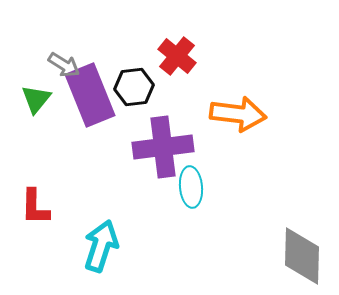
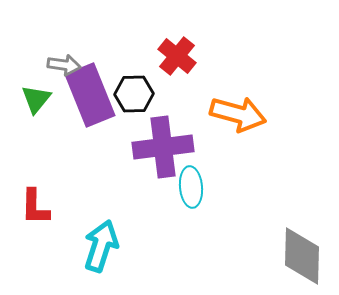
gray arrow: rotated 24 degrees counterclockwise
black hexagon: moved 7 px down; rotated 6 degrees clockwise
orange arrow: rotated 8 degrees clockwise
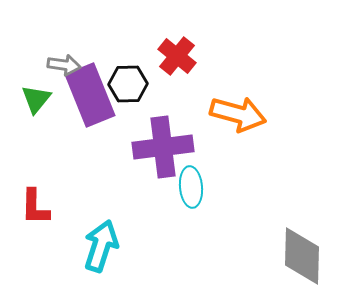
black hexagon: moved 6 px left, 10 px up
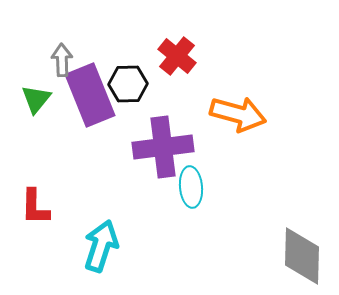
gray arrow: moved 2 px left, 5 px up; rotated 100 degrees counterclockwise
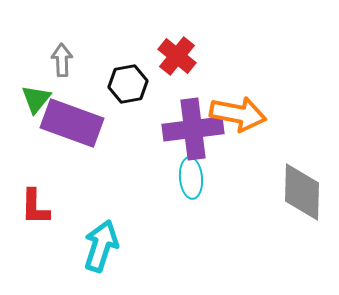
black hexagon: rotated 9 degrees counterclockwise
purple rectangle: moved 18 px left, 28 px down; rotated 48 degrees counterclockwise
orange arrow: rotated 4 degrees counterclockwise
purple cross: moved 30 px right, 18 px up
cyan ellipse: moved 9 px up
gray diamond: moved 64 px up
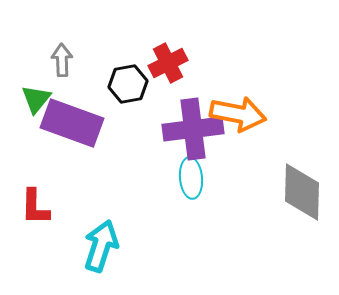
red cross: moved 9 px left, 7 px down; rotated 24 degrees clockwise
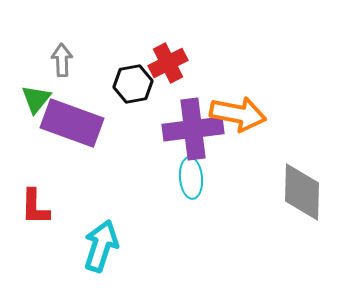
black hexagon: moved 5 px right
